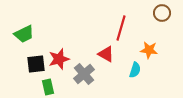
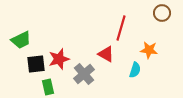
green trapezoid: moved 3 px left, 6 px down
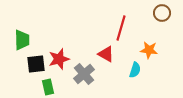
green trapezoid: moved 1 px right; rotated 65 degrees counterclockwise
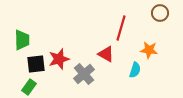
brown circle: moved 2 px left
green rectangle: moved 19 px left; rotated 49 degrees clockwise
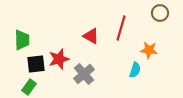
red triangle: moved 15 px left, 18 px up
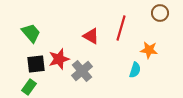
green trapezoid: moved 9 px right, 7 px up; rotated 40 degrees counterclockwise
gray cross: moved 2 px left, 3 px up
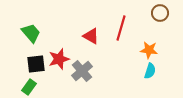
cyan semicircle: moved 15 px right, 1 px down
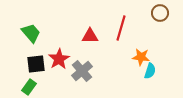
red triangle: moved 1 px left; rotated 30 degrees counterclockwise
orange star: moved 8 px left, 7 px down
red star: rotated 15 degrees counterclockwise
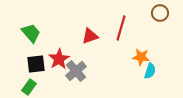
red triangle: rotated 18 degrees counterclockwise
gray cross: moved 6 px left
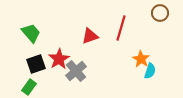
orange star: moved 2 px down; rotated 24 degrees clockwise
black square: rotated 12 degrees counterclockwise
